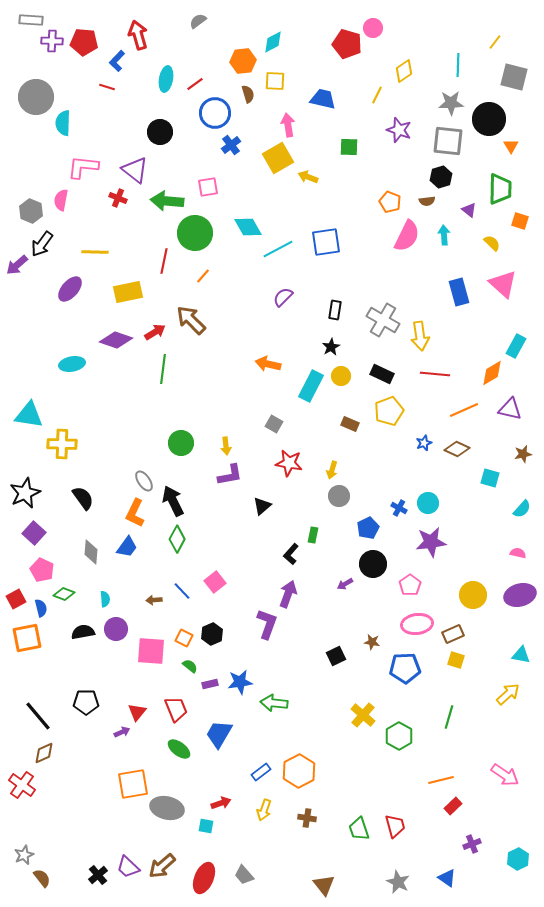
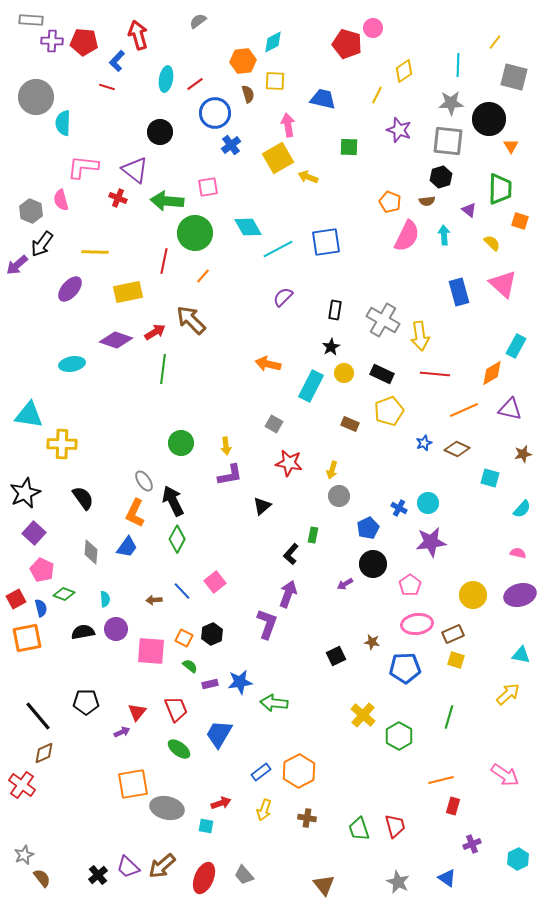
pink semicircle at (61, 200): rotated 25 degrees counterclockwise
yellow circle at (341, 376): moved 3 px right, 3 px up
red rectangle at (453, 806): rotated 30 degrees counterclockwise
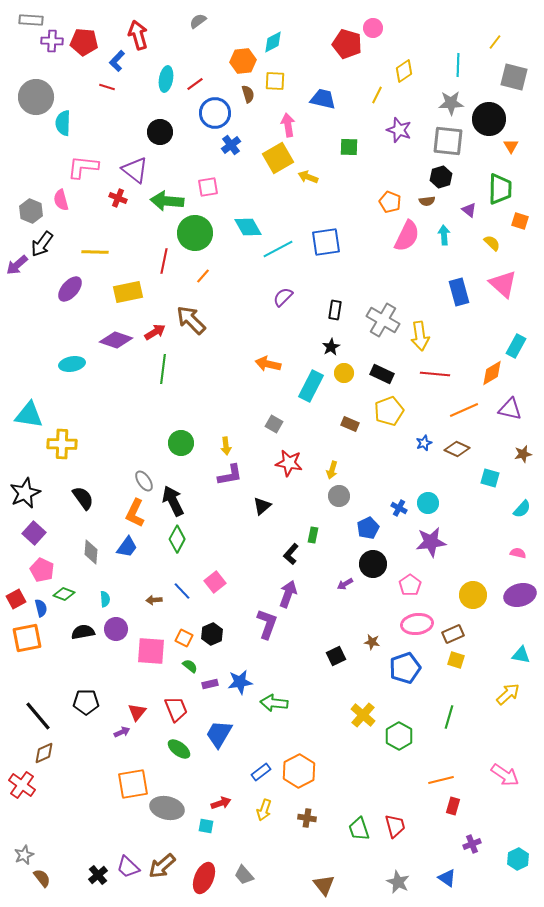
blue pentagon at (405, 668): rotated 16 degrees counterclockwise
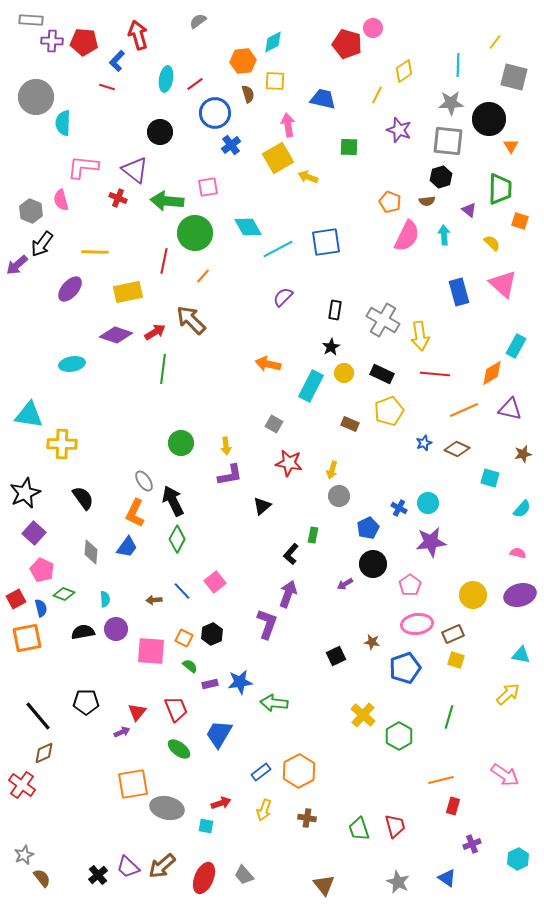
purple diamond at (116, 340): moved 5 px up
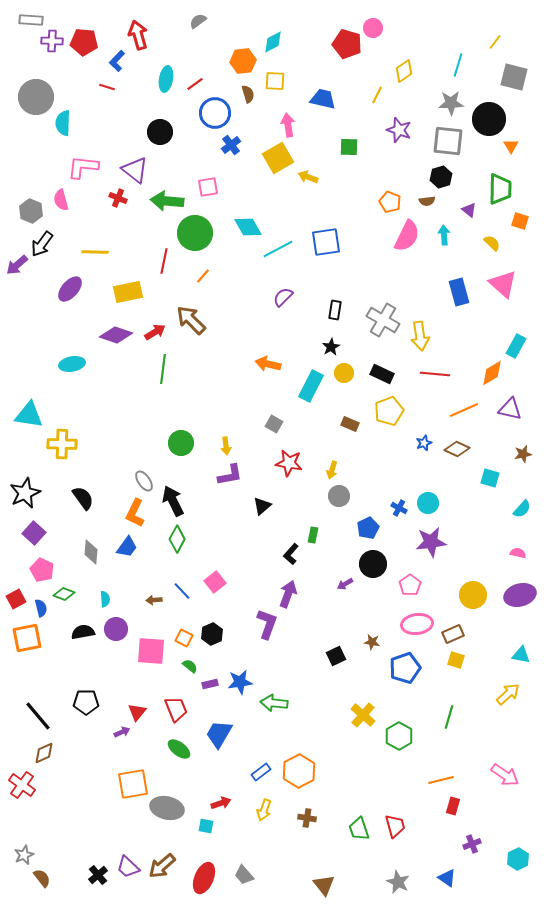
cyan line at (458, 65): rotated 15 degrees clockwise
